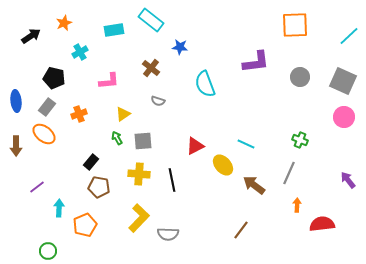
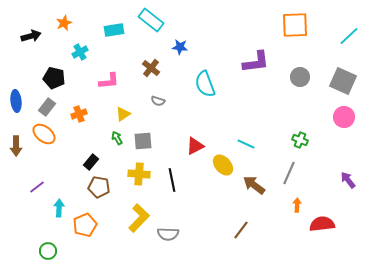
black arrow at (31, 36): rotated 18 degrees clockwise
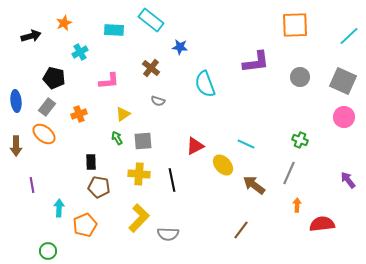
cyan rectangle at (114, 30): rotated 12 degrees clockwise
black rectangle at (91, 162): rotated 42 degrees counterclockwise
purple line at (37, 187): moved 5 px left, 2 px up; rotated 63 degrees counterclockwise
